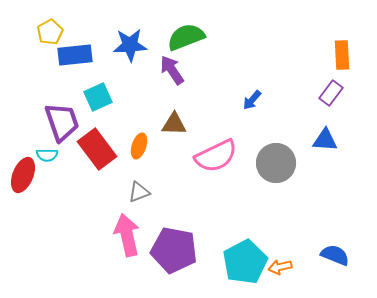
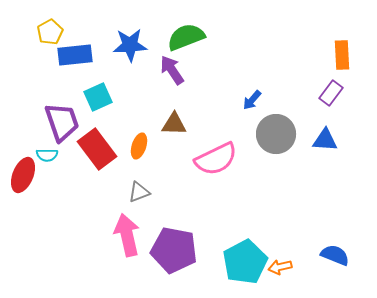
pink semicircle: moved 3 px down
gray circle: moved 29 px up
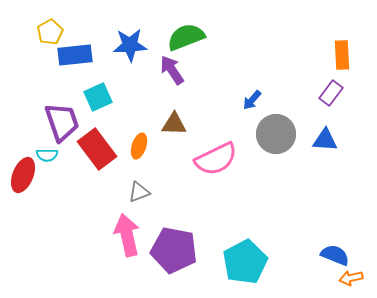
orange arrow: moved 71 px right, 11 px down
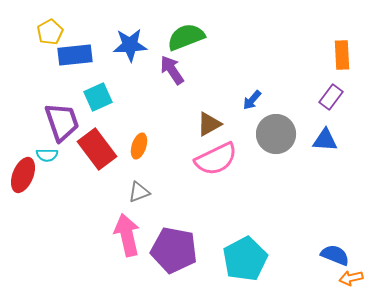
purple rectangle: moved 4 px down
brown triangle: moved 35 px right; rotated 32 degrees counterclockwise
cyan pentagon: moved 3 px up
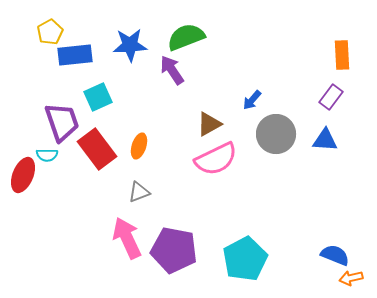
pink arrow: moved 3 px down; rotated 12 degrees counterclockwise
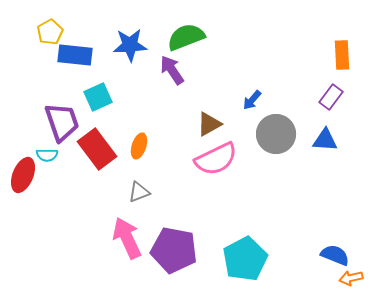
blue rectangle: rotated 12 degrees clockwise
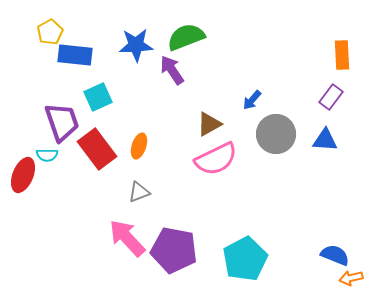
blue star: moved 6 px right
pink arrow: rotated 18 degrees counterclockwise
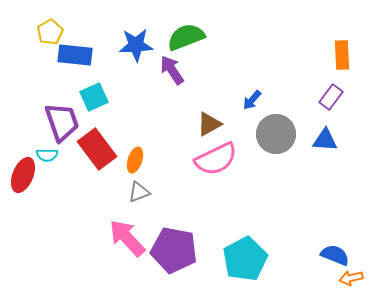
cyan square: moved 4 px left
orange ellipse: moved 4 px left, 14 px down
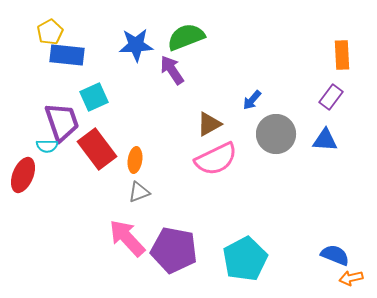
blue rectangle: moved 8 px left
cyan semicircle: moved 9 px up
orange ellipse: rotated 10 degrees counterclockwise
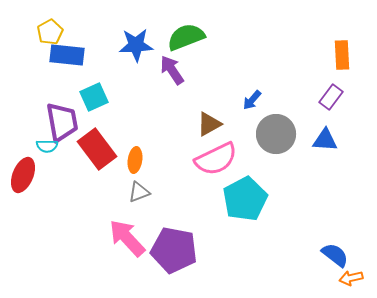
purple trapezoid: rotated 9 degrees clockwise
blue semicircle: rotated 16 degrees clockwise
cyan pentagon: moved 60 px up
